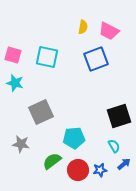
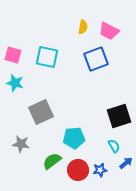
blue arrow: moved 2 px right, 1 px up
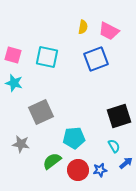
cyan star: moved 1 px left
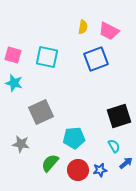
green semicircle: moved 2 px left, 2 px down; rotated 12 degrees counterclockwise
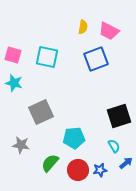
gray star: moved 1 px down
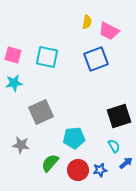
yellow semicircle: moved 4 px right, 5 px up
cyan star: rotated 24 degrees counterclockwise
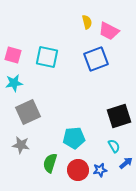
yellow semicircle: rotated 24 degrees counterclockwise
gray square: moved 13 px left
green semicircle: rotated 24 degrees counterclockwise
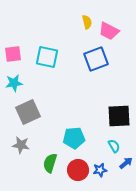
pink square: moved 1 px up; rotated 24 degrees counterclockwise
black square: rotated 15 degrees clockwise
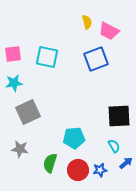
gray star: moved 1 px left, 4 px down
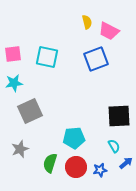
gray square: moved 2 px right, 1 px up
gray star: rotated 30 degrees counterclockwise
red circle: moved 2 px left, 3 px up
